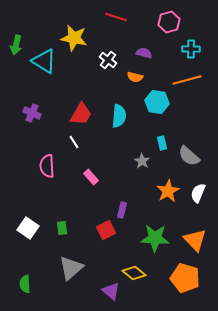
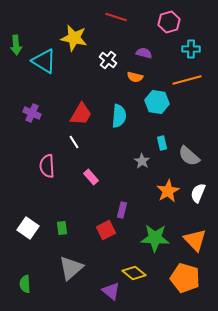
green arrow: rotated 18 degrees counterclockwise
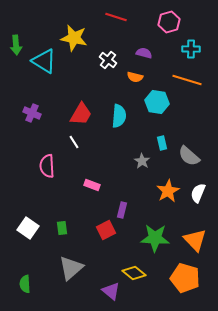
orange line: rotated 32 degrees clockwise
pink rectangle: moved 1 px right, 8 px down; rotated 28 degrees counterclockwise
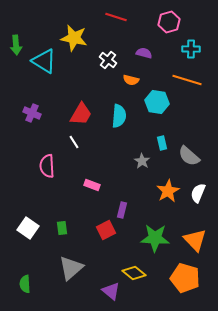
orange semicircle: moved 4 px left, 3 px down
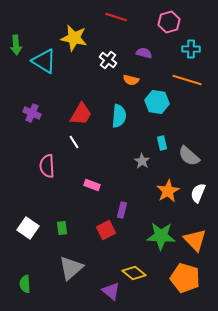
green star: moved 6 px right, 2 px up
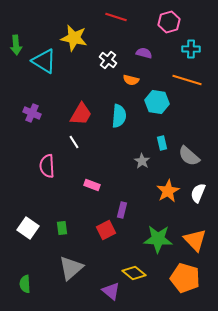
green star: moved 3 px left, 3 px down
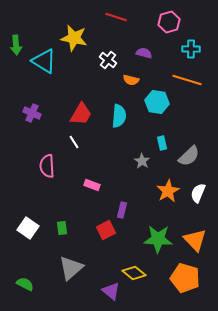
gray semicircle: rotated 85 degrees counterclockwise
green semicircle: rotated 120 degrees clockwise
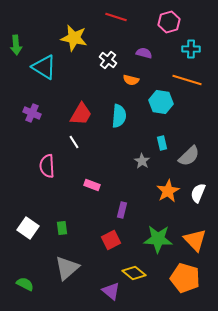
cyan triangle: moved 6 px down
cyan hexagon: moved 4 px right
red square: moved 5 px right, 10 px down
gray triangle: moved 4 px left
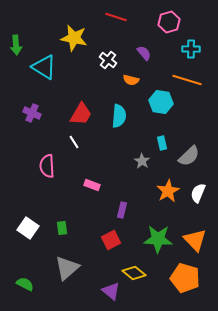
purple semicircle: rotated 35 degrees clockwise
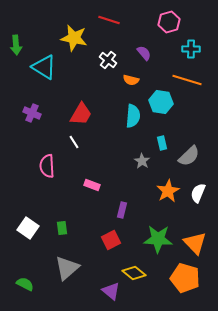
red line: moved 7 px left, 3 px down
cyan semicircle: moved 14 px right
orange triangle: moved 3 px down
